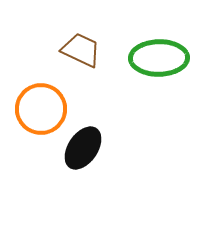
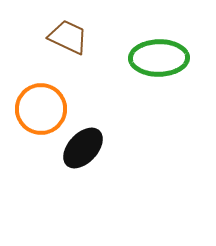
brown trapezoid: moved 13 px left, 13 px up
black ellipse: rotated 9 degrees clockwise
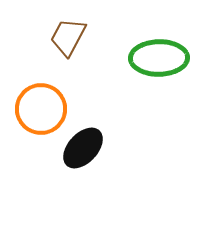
brown trapezoid: rotated 87 degrees counterclockwise
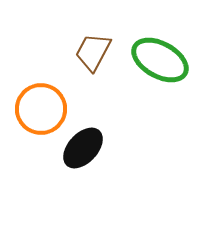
brown trapezoid: moved 25 px right, 15 px down
green ellipse: moved 1 px right, 2 px down; rotated 30 degrees clockwise
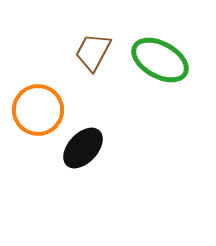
orange circle: moved 3 px left, 1 px down
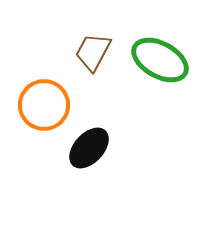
orange circle: moved 6 px right, 5 px up
black ellipse: moved 6 px right
